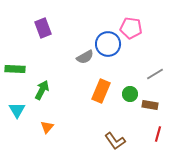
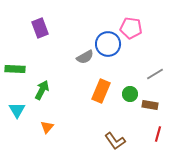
purple rectangle: moved 3 px left
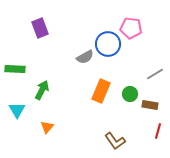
red line: moved 3 px up
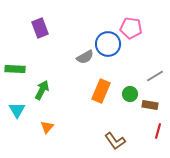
gray line: moved 2 px down
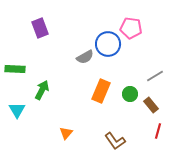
brown rectangle: moved 1 px right; rotated 42 degrees clockwise
orange triangle: moved 19 px right, 6 px down
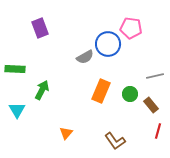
gray line: rotated 18 degrees clockwise
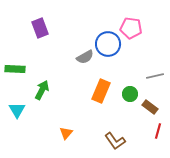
brown rectangle: moved 1 px left, 2 px down; rotated 14 degrees counterclockwise
